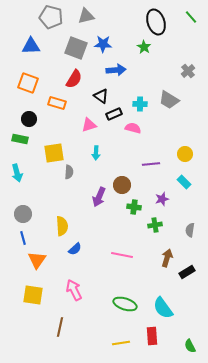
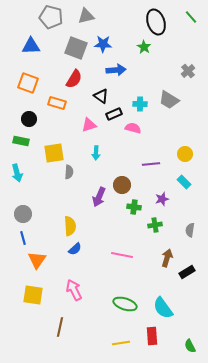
green rectangle at (20, 139): moved 1 px right, 2 px down
yellow semicircle at (62, 226): moved 8 px right
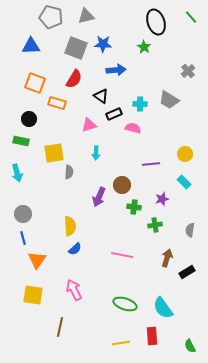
orange square at (28, 83): moved 7 px right
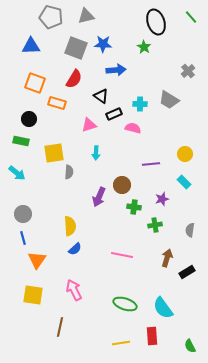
cyan arrow at (17, 173): rotated 36 degrees counterclockwise
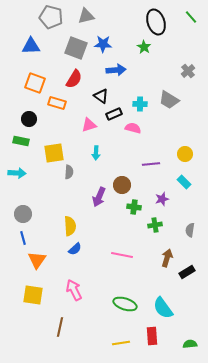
cyan arrow at (17, 173): rotated 36 degrees counterclockwise
green semicircle at (190, 346): moved 2 px up; rotated 112 degrees clockwise
